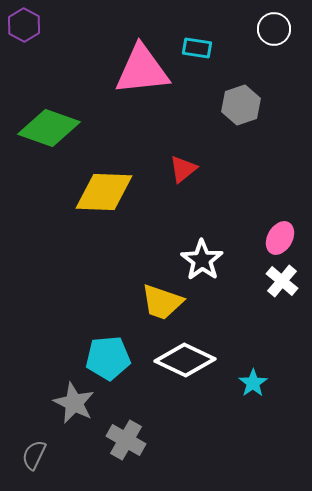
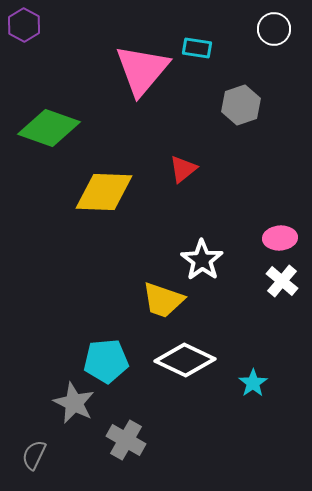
pink triangle: rotated 44 degrees counterclockwise
pink ellipse: rotated 56 degrees clockwise
yellow trapezoid: moved 1 px right, 2 px up
cyan pentagon: moved 2 px left, 3 px down
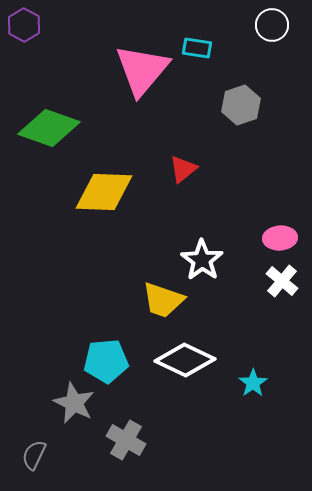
white circle: moved 2 px left, 4 px up
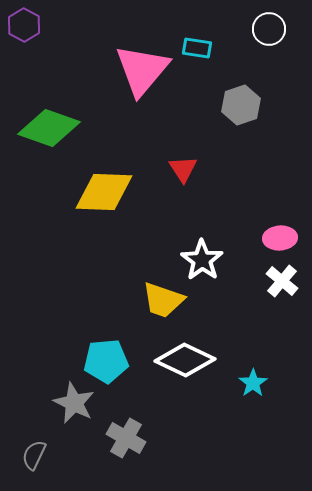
white circle: moved 3 px left, 4 px down
red triangle: rotated 24 degrees counterclockwise
gray cross: moved 2 px up
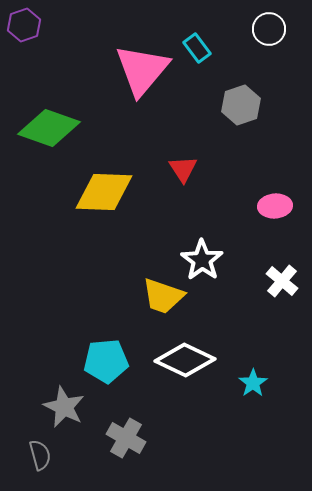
purple hexagon: rotated 12 degrees clockwise
cyan rectangle: rotated 44 degrees clockwise
pink ellipse: moved 5 px left, 32 px up
yellow trapezoid: moved 4 px up
gray star: moved 10 px left, 4 px down
gray semicircle: moved 6 px right; rotated 140 degrees clockwise
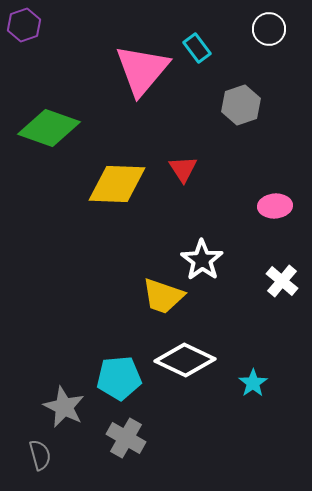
yellow diamond: moved 13 px right, 8 px up
cyan pentagon: moved 13 px right, 17 px down
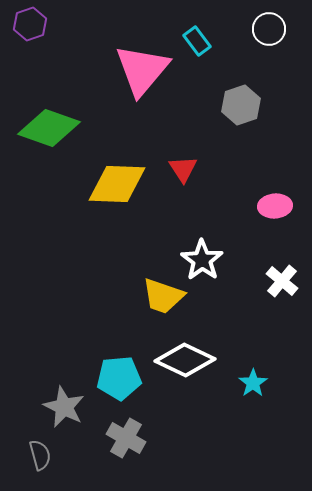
purple hexagon: moved 6 px right, 1 px up
cyan rectangle: moved 7 px up
